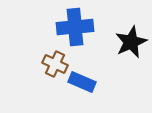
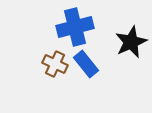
blue cross: rotated 9 degrees counterclockwise
blue rectangle: moved 4 px right, 18 px up; rotated 28 degrees clockwise
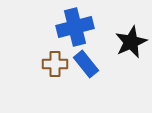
brown cross: rotated 25 degrees counterclockwise
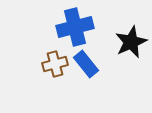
brown cross: rotated 15 degrees counterclockwise
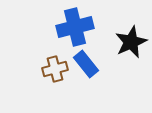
brown cross: moved 5 px down
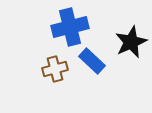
blue cross: moved 5 px left
blue rectangle: moved 6 px right, 3 px up; rotated 8 degrees counterclockwise
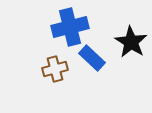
black star: rotated 16 degrees counterclockwise
blue rectangle: moved 3 px up
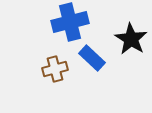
blue cross: moved 5 px up
black star: moved 3 px up
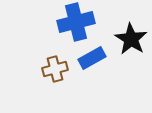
blue cross: moved 6 px right
blue rectangle: rotated 72 degrees counterclockwise
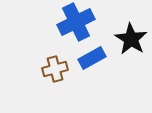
blue cross: rotated 12 degrees counterclockwise
